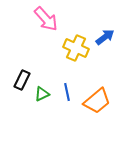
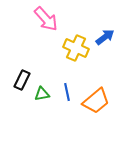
green triangle: rotated 14 degrees clockwise
orange trapezoid: moved 1 px left
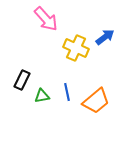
green triangle: moved 2 px down
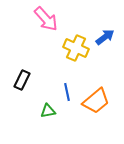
green triangle: moved 6 px right, 15 px down
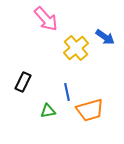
blue arrow: rotated 72 degrees clockwise
yellow cross: rotated 25 degrees clockwise
black rectangle: moved 1 px right, 2 px down
orange trapezoid: moved 6 px left, 9 px down; rotated 24 degrees clockwise
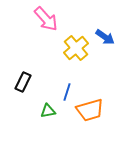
blue line: rotated 30 degrees clockwise
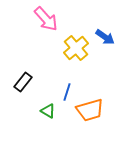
black rectangle: rotated 12 degrees clockwise
green triangle: rotated 42 degrees clockwise
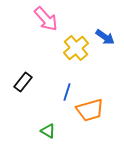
green triangle: moved 20 px down
